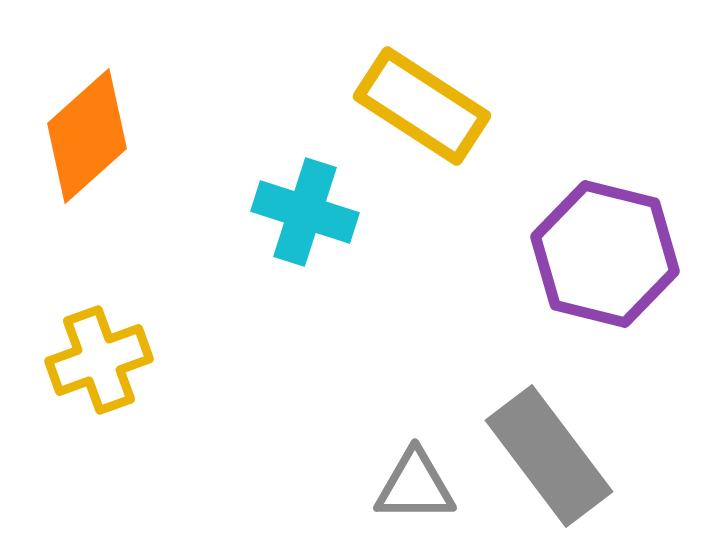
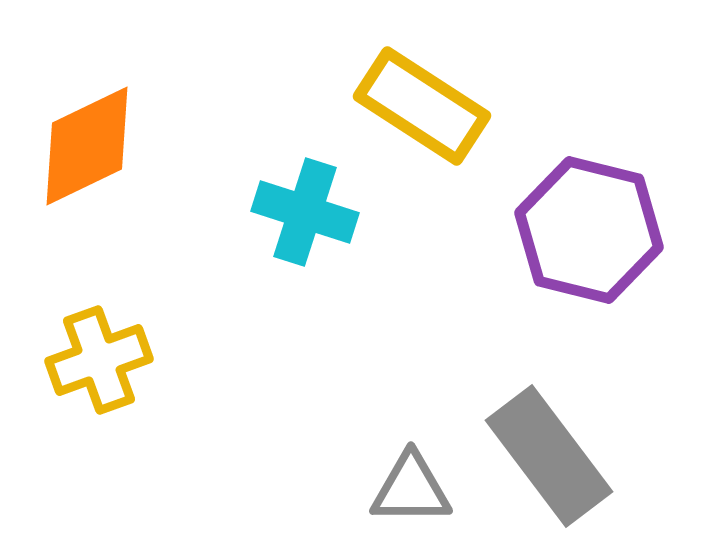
orange diamond: moved 10 px down; rotated 16 degrees clockwise
purple hexagon: moved 16 px left, 24 px up
gray triangle: moved 4 px left, 3 px down
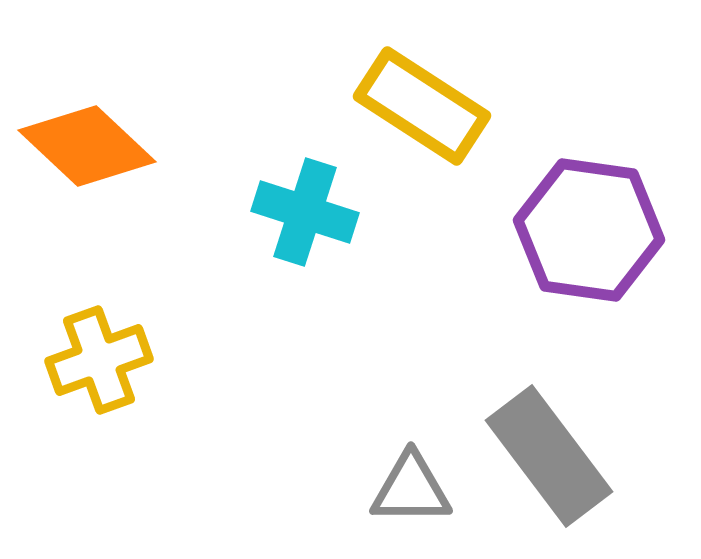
orange diamond: rotated 69 degrees clockwise
purple hexagon: rotated 6 degrees counterclockwise
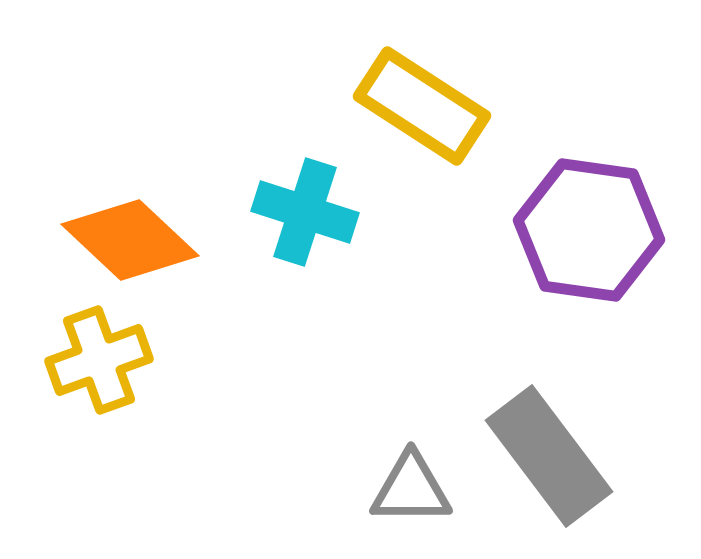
orange diamond: moved 43 px right, 94 px down
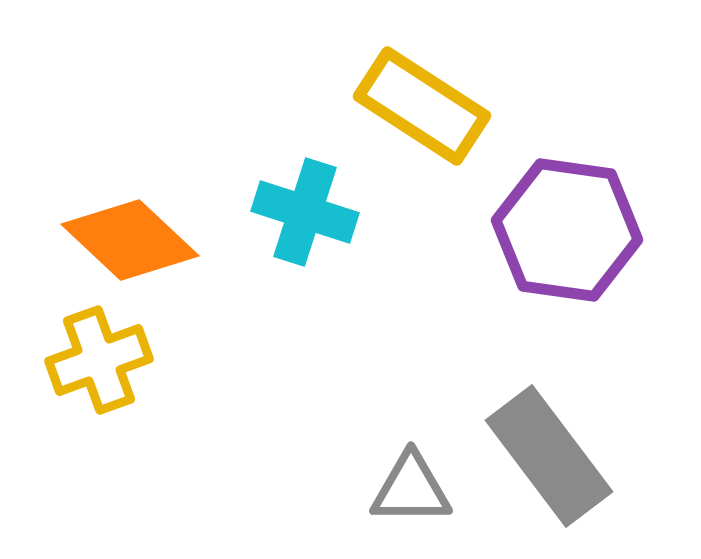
purple hexagon: moved 22 px left
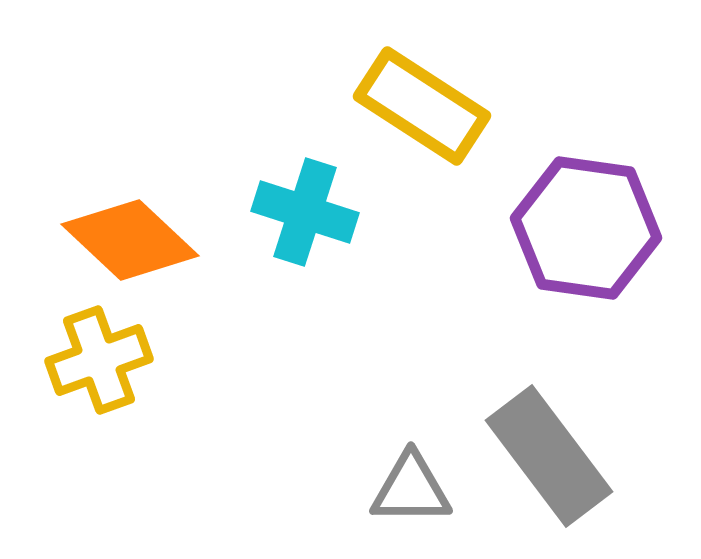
purple hexagon: moved 19 px right, 2 px up
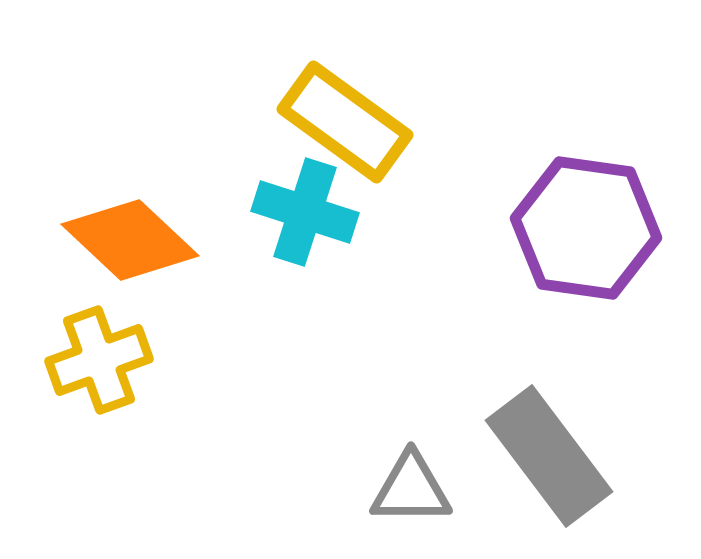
yellow rectangle: moved 77 px left, 16 px down; rotated 3 degrees clockwise
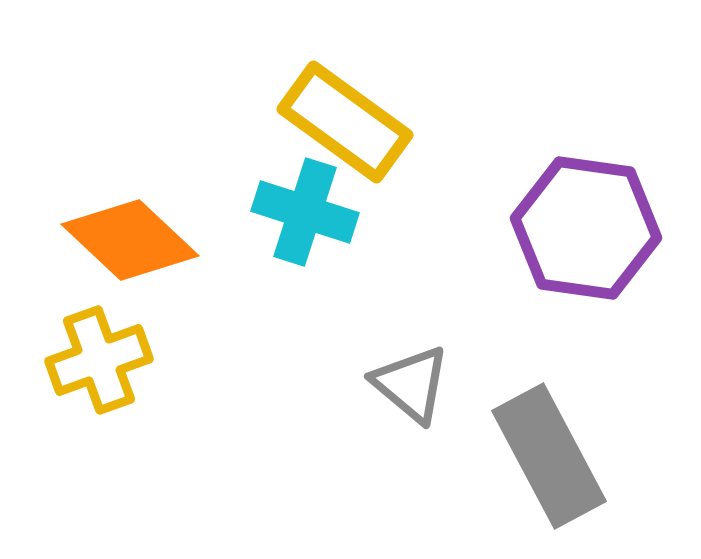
gray rectangle: rotated 9 degrees clockwise
gray triangle: moved 105 px up; rotated 40 degrees clockwise
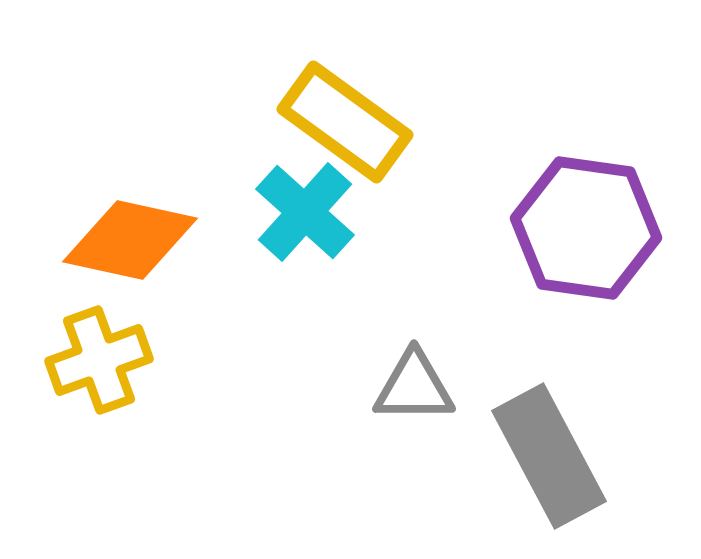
cyan cross: rotated 24 degrees clockwise
orange diamond: rotated 31 degrees counterclockwise
gray triangle: moved 3 px right, 3 px down; rotated 40 degrees counterclockwise
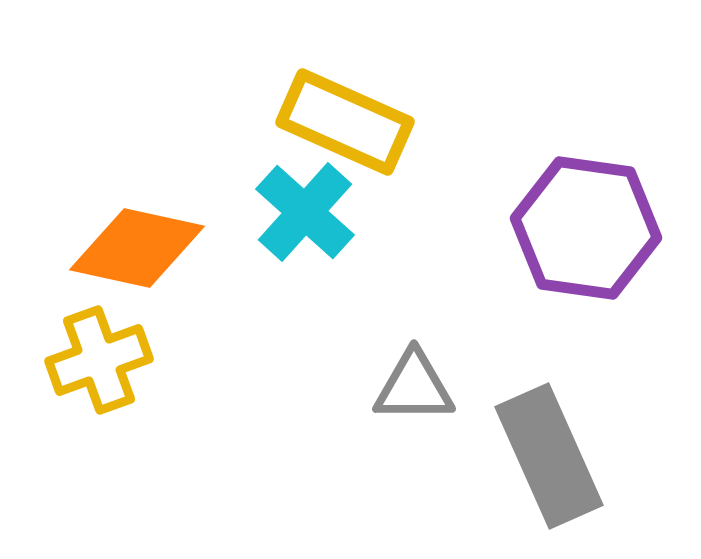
yellow rectangle: rotated 12 degrees counterclockwise
orange diamond: moved 7 px right, 8 px down
gray rectangle: rotated 4 degrees clockwise
